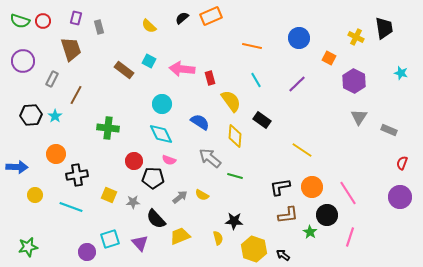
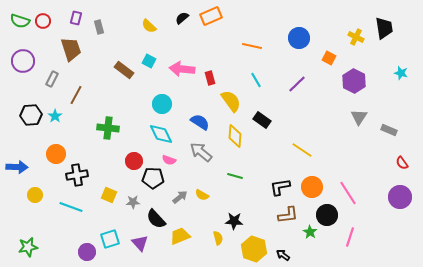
gray arrow at (210, 158): moved 9 px left, 6 px up
red semicircle at (402, 163): rotated 56 degrees counterclockwise
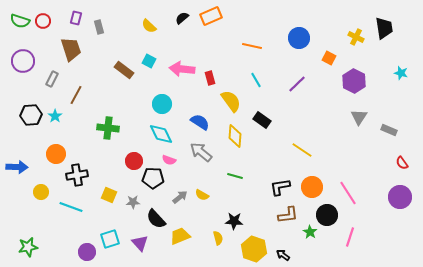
yellow circle at (35, 195): moved 6 px right, 3 px up
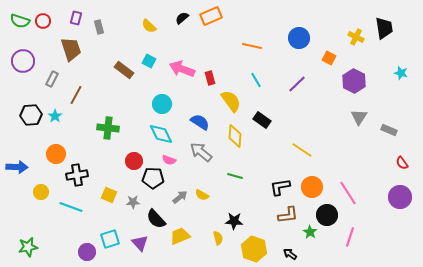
pink arrow at (182, 69): rotated 15 degrees clockwise
black arrow at (283, 255): moved 7 px right, 1 px up
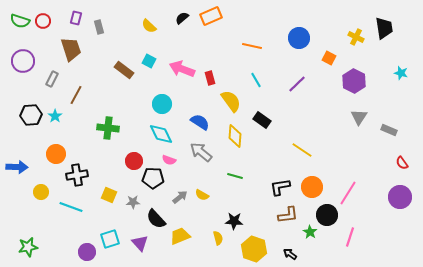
pink line at (348, 193): rotated 65 degrees clockwise
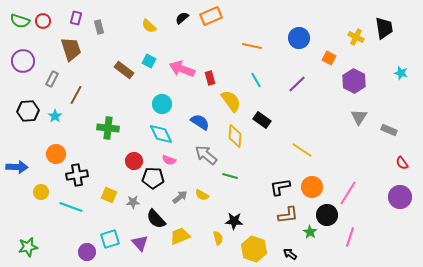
black hexagon at (31, 115): moved 3 px left, 4 px up
gray arrow at (201, 152): moved 5 px right, 3 px down
green line at (235, 176): moved 5 px left
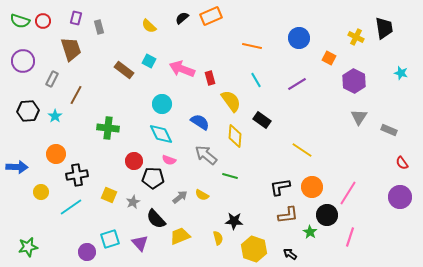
purple line at (297, 84): rotated 12 degrees clockwise
gray star at (133, 202): rotated 24 degrees counterclockwise
cyan line at (71, 207): rotated 55 degrees counterclockwise
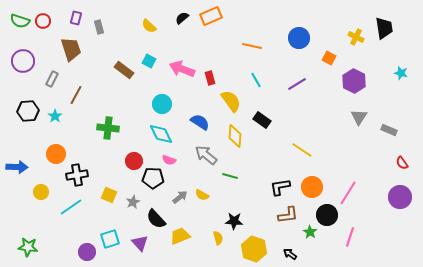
green star at (28, 247): rotated 18 degrees clockwise
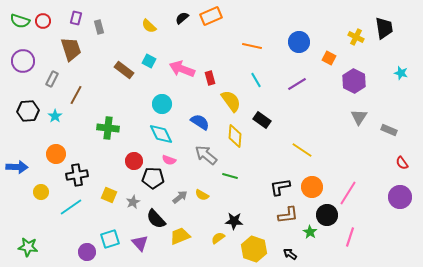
blue circle at (299, 38): moved 4 px down
yellow semicircle at (218, 238): rotated 112 degrees counterclockwise
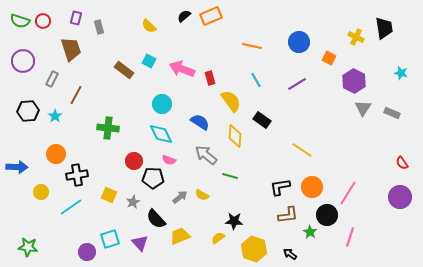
black semicircle at (182, 18): moved 2 px right, 2 px up
gray triangle at (359, 117): moved 4 px right, 9 px up
gray rectangle at (389, 130): moved 3 px right, 17 px up
